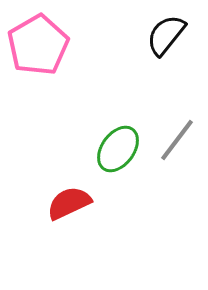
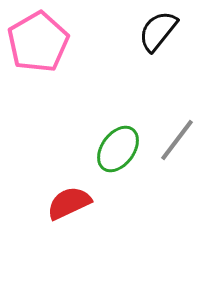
black semicircle: moved 8 px left, 4 px up
pink pentagon: moved 3 px up
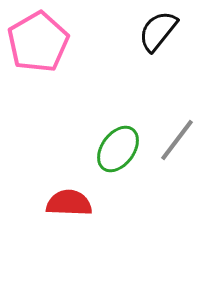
red semicircle: rotated 27 degrees clockwise
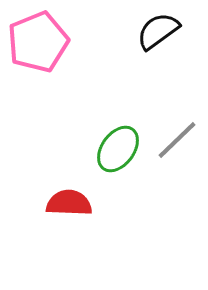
black semicircle: rotated 15 degrees clockwise
pink pentagon: rotated 8 degrees clockwise
gray line: rotated 9 degrees clockwise
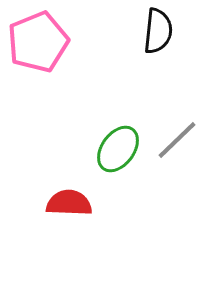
black semicircle: rotated 132 degrees clockwise
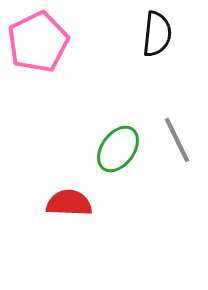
black semicircle: moved 1 px left, 3 px down
pink pentagon: rotated 4 degrees counterclockwise
gray line: rotated 72 degrees counterclockwise
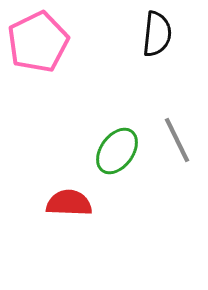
green ellipse: moved 1 px left, 2 px down
